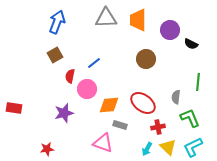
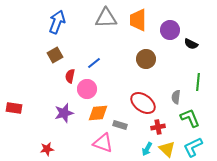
orange diamond: moved 11 px left, 8 px down
yellow triangle: moved 1 px left, 2 px down
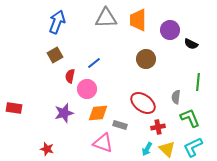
red star: rotated 24 degrees clockwise
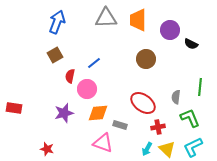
green line: moved 2 px right, 5 px down
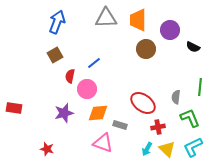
black semicircle: moved 2 px right, 3 px down
brown circle: moved 10 px up
